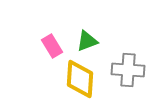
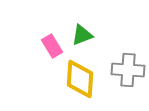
green triangle: moved 5 px left, 6 px up
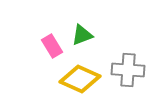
yellow diamond: rotated 69 degrees counterclockwise
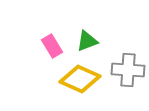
green triangle: moved 5 px right, 6 px down
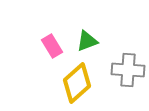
yellow diamond: moved 3 px left, 4 px down; rotated 66 degrees counterclockwise
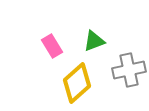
green triangle: moved 7 px right
gray cross: moved 1 px right; rotated 16 degrees counterclockwise
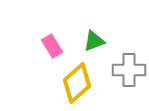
gray cross: rotated 12 degrees clockwise
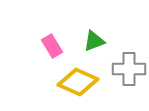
gray cross: moved 1 px up
yellow diamond: moved 1 px right, 1 px up; rotated 66 degrees clockwise
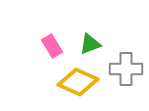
green triangle: moved 4 px left, 3 px down
gray cross: moved 3 px left
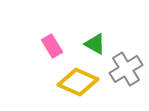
green triangle: moved 5 px right; rotated 50 degrees clockwise
gray cross: rotated 32 degrees counterclockwise
